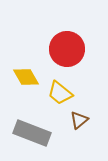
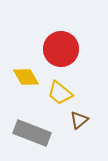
red circle: moved 6 px left
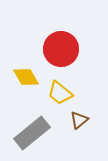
gray rectangle: rotated 60 degrees counterclockwise
